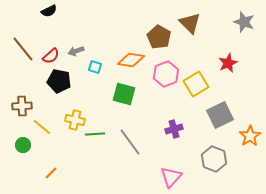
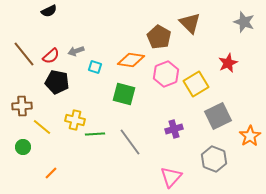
brown line: moved 1 px right, 5 px down
black pentagon: moved 2 px left, 1 px down
gray square: moved 2 px left, 1 px down
green circle: moved 2 px down
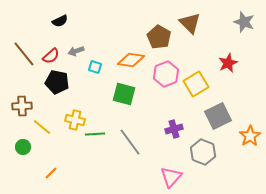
black semicircle: moved 11 px right, 10 px down
gray hexagon: moved 11 px left, 7 px up
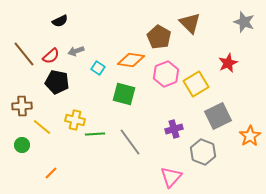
cyan square: moved 3 px right, 1 px down; rotated 16 degrees clockwise
green circle: moved 1 px left, 2 px up
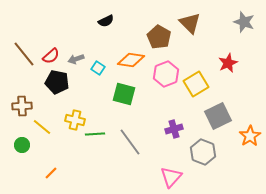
black semicircle: moved 46 px right
gray arrow: moved 8 px down
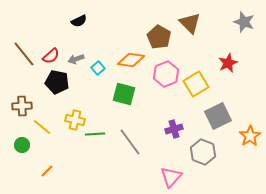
black semicircle: moved 27 px left
cyan square: rotated 16 degrees clockwise
orange line: moved 4 px left, 2 px up
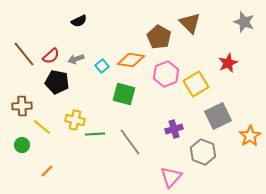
cyan square: moved 4 px right, 2 px up
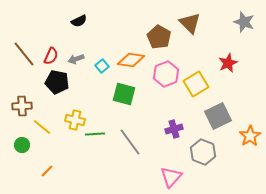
red semicircle: rotated 24 degrees counterclockwise
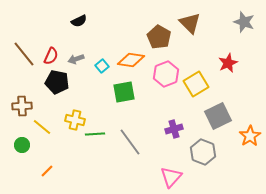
green square: moved 2 px up; rotated 25 degrees counterclockwise
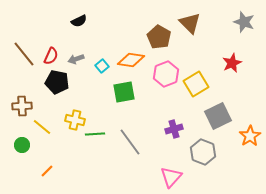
red star: moved 4 px right
